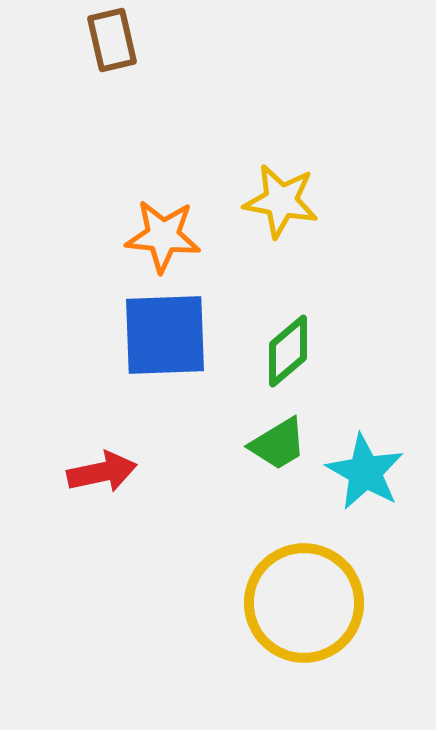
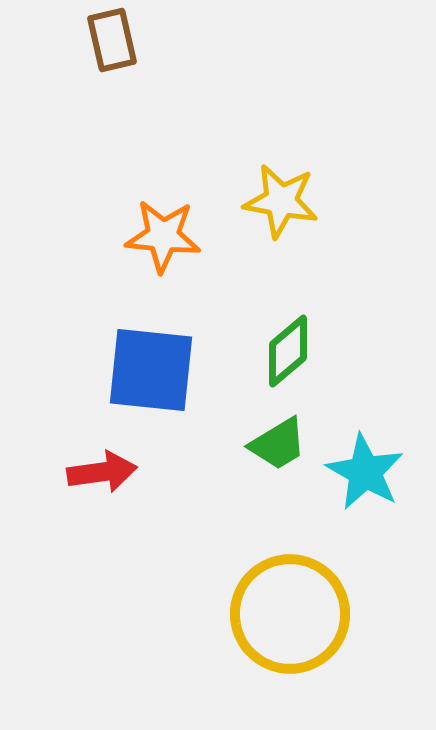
blue square: moved 14 px left, 35 px down; rotated 8 degrees clockwise
red arrow: rotated 4 degrees clockwise
yellow circle: moved 14 px left, 11 px down
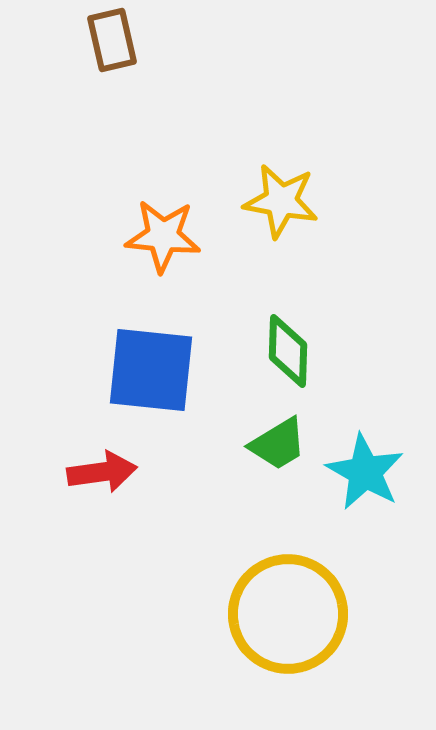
green diamond: rotated 48 degrees counterclockwise
yellow circle: moved 2 px left
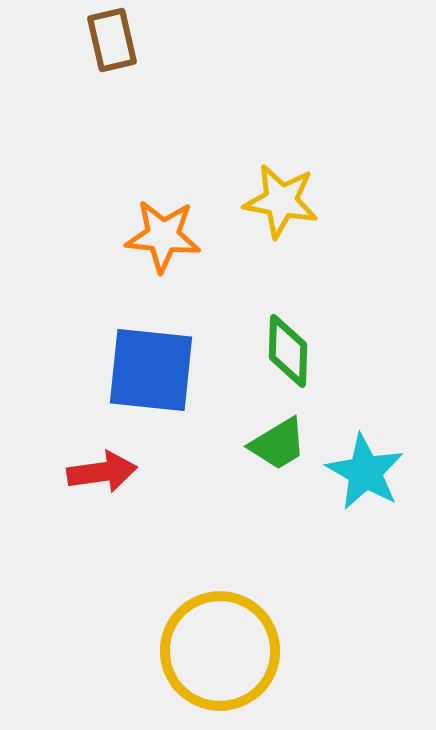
yellow circle: moved 68 px left, 37 px down
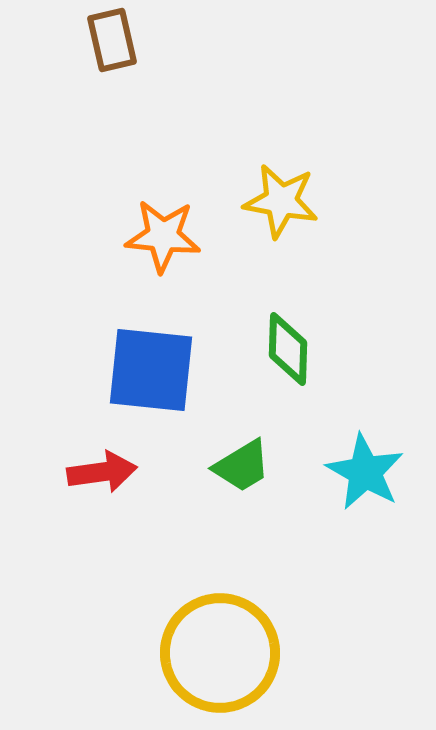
green diamond: moved 2 px up
green trapezoid: moved 36 px left, 22 px down
yellow circle: moved 2 px down
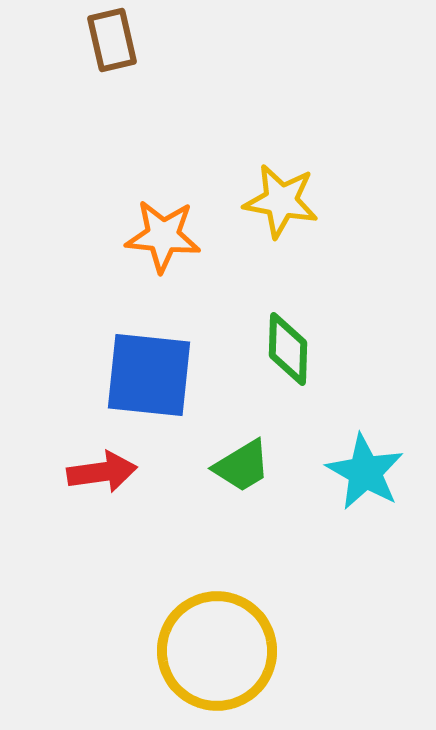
blue square: moved 2 px left, 5 px down
yellow circle: moved 3 px left, 2 px up
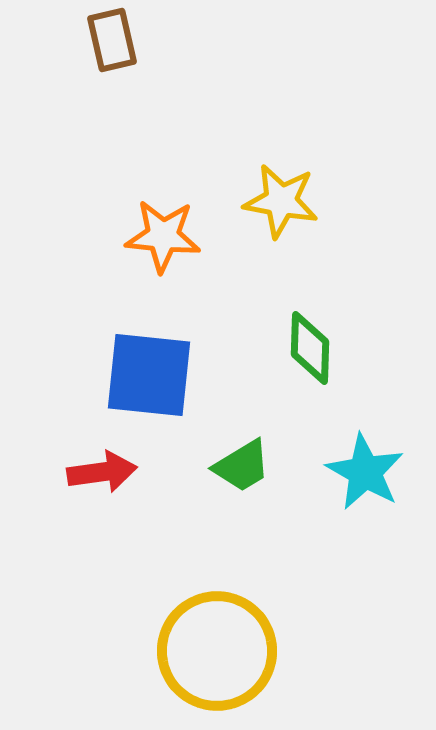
green diamond: moved 22 px right, 1 px up
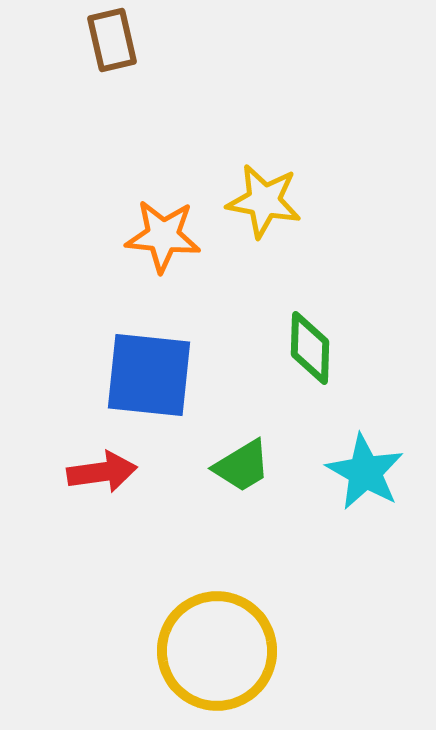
yellow star: moved 17 px left
